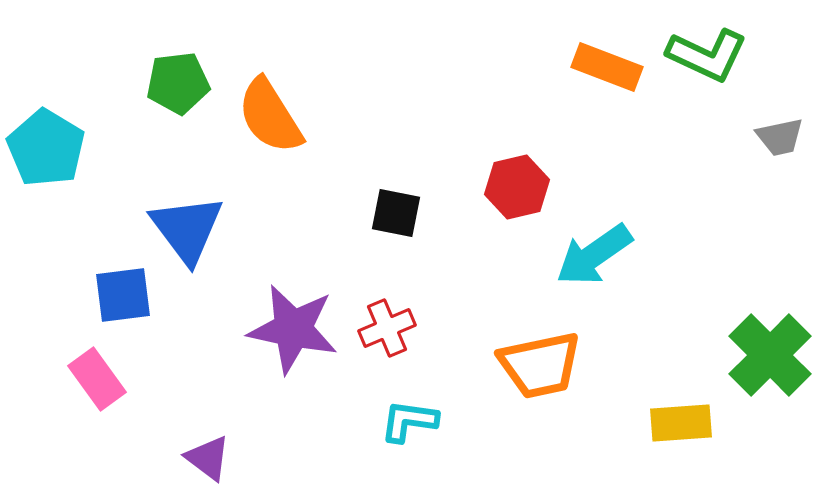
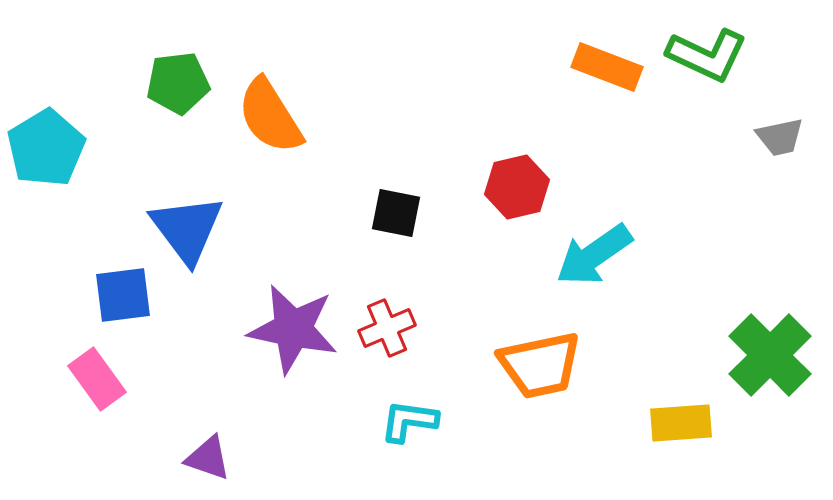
cyan pentagon: rotated 10 degrees clockwise
purple triangle: rotated 18 degrees counterclockwise
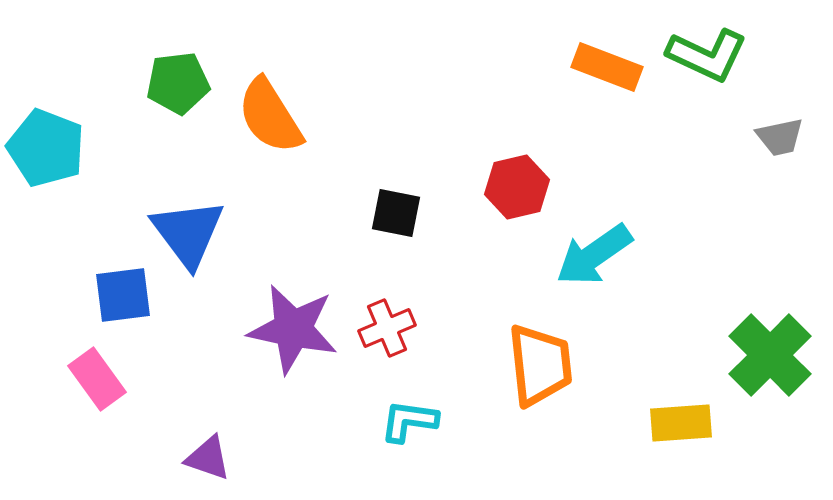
cyan pentagon: rotated 20 degrees counterclockwise
blue triangle: moved 1 px right, 4 px down
orange trapezoid: rotated 84 degrees counterclockwise
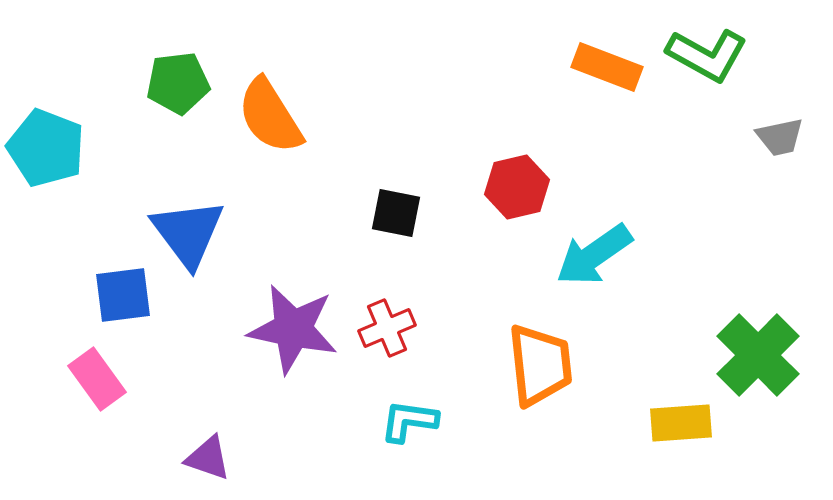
green L-shape: rotated 4 degrees clockwise
green cross: moved 12 px left
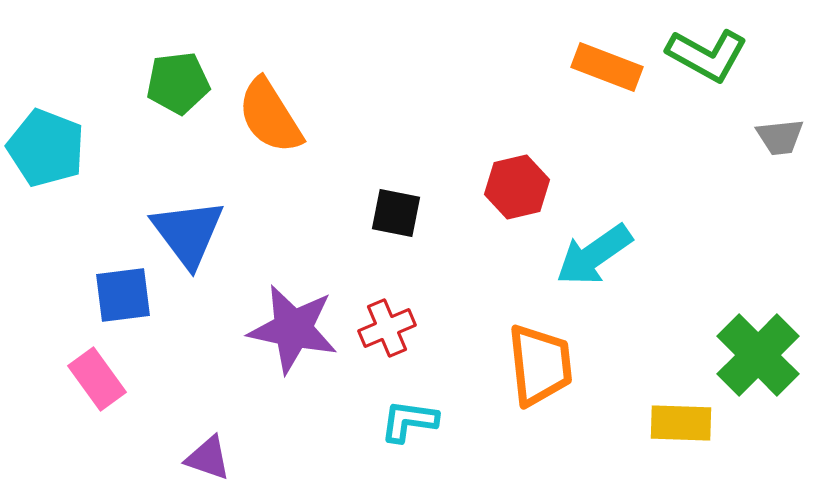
gray trapezoid: rotated 6 degrees clockwise
yellow rectangle: rotated 6 degrees clockwise
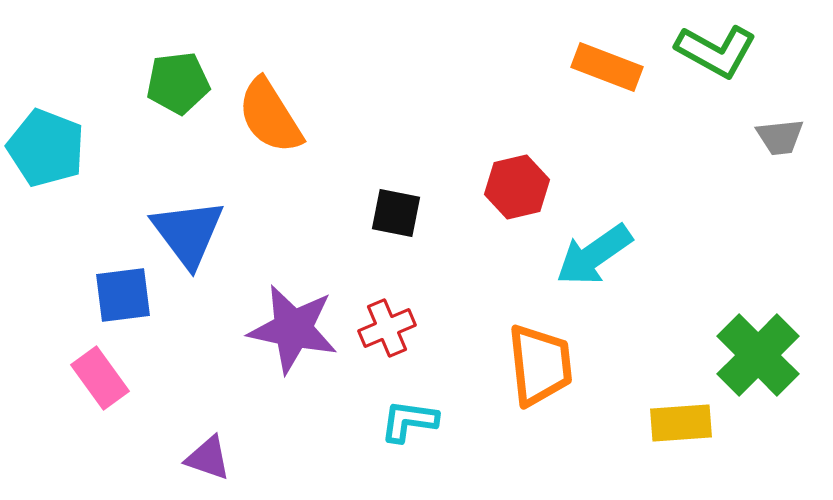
green L-shape: moved 9 px right, 4 px up
pink rectangle: moved 3 px right, 1 px up
yellow rectangle: rotated 6 degrees counterclockwise
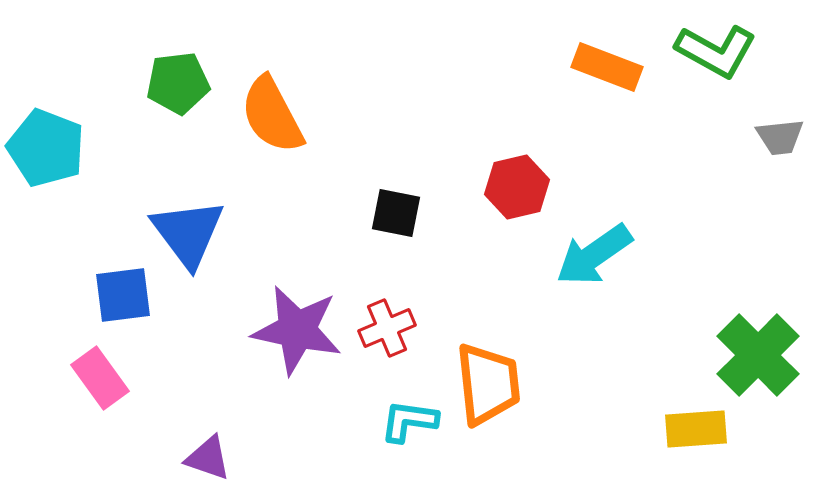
orange semicircle: moved 2 px right, 1 px up; rotated 4 degrees clockwise
purple star: moved 4 px right, 1 px down
orange trapezoid: moved 52 px left, 19 px down
yellow rectangle: moved 15 px right, 6 px down
